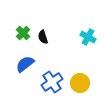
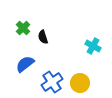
green cross: moved 5 px up
cyan cross: moved 5 px right, 9 px down
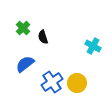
yellow circle: moved 3 px left
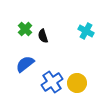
green cross: moved 2 px right, 1 px down
black semicircle: moved 1 px up
cyan cross: moved 7 px left, 15 px up
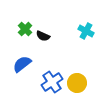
black semicircle: rotated 48 degrees counterclockwise
blue semicircle: moved 3 px left
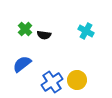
black semicircle: moved 1 px right, 1 px up; rotated 16 degrees counterclockwise
yellow circle: moved 3 px up
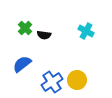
green cross: moved 1 px up
